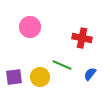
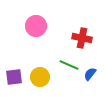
pink circle: moved 6 px right, 1 px up
green line: moved 7 px right
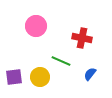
green line: moved 8 px left, 4 px up
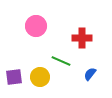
red cross: rotated 12 degrees counterclockwise
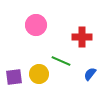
pink circle: moved 1 px up
red cross: moved 1 px up
yellow circle: moved 1 px left, 3 px up
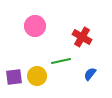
pink circle: moved 1 px left, 1 px down
red cross: rotated 30 degrees clockwise
green line: rotated 36 degrees counterclockwise
yellow circle: moved 2 px left, 2 px down
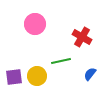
pink circle: moved 2 px up
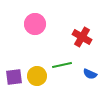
green line: moved 1 px right, 4 px down
blue semicircle: rotated 104 degrees counterclockwise
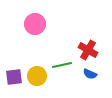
red cross: moved 6 px right, 13 px down
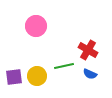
pink circle: moved 1 px right, 2 px down
green line: moved 2 px right, 1 px down
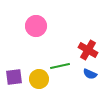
green line: moved 4 px left
yellow circle: moved 2 px right, 3 px down
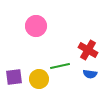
blue semicircle: rotated 16 degrees counterclockwise
